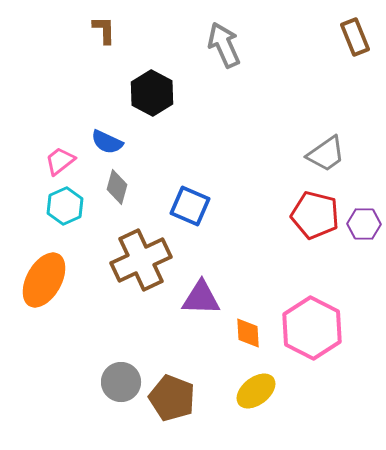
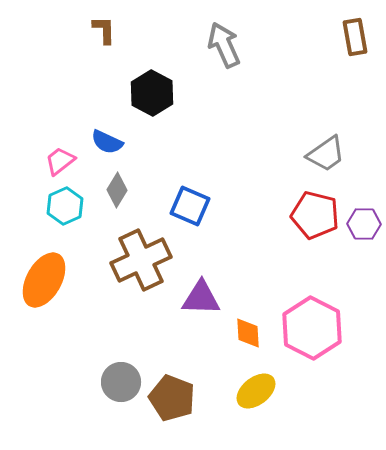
brown rectangle: rotated 12 degrees clockwise
gray diamond: moved 3 px down; rotated 16 degrees clockwise
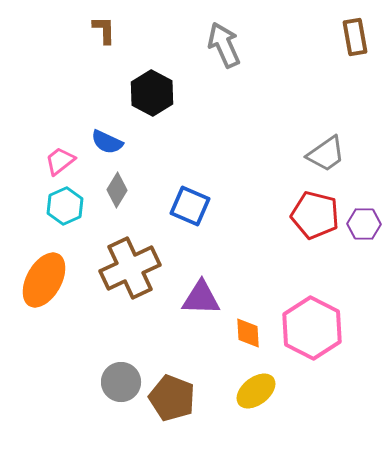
brown cross: moved 11 px left, 8 px down
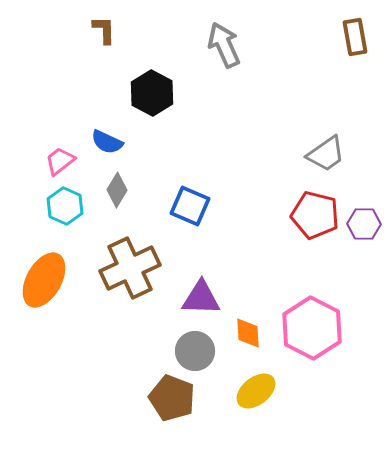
cyan hexagon: rotated 12 degrees counterclockwise
gray circle: moved 74 px right, 31 px up
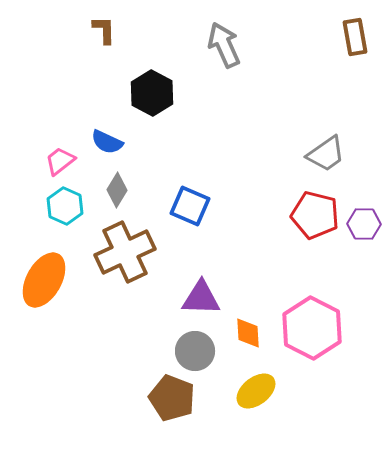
brown cross: moved 5 px left, 16 px up
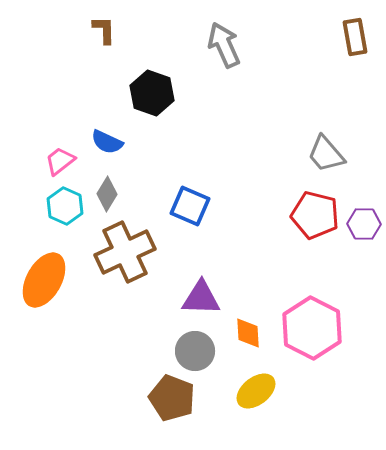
black hexagon: rotated 9 degrees counterclockwise
gray trapezoid: rotated 84 degrees clockwise
gray diamond: moved 10 px left, 4 px down
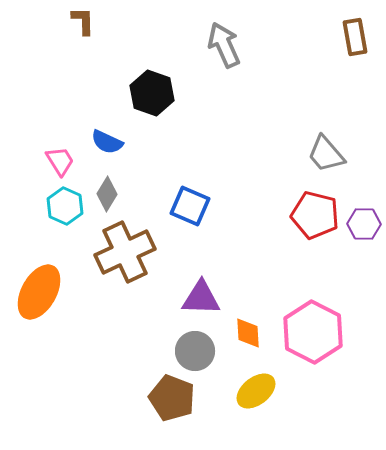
brown L-shape: moved 21 px left, 9 px up
pink trapezoid: rotated 96 degrees clockwise
orange ellipse: moved 5 px left, 12 px down
pink hexagon: moved 1 px right, 4 px down
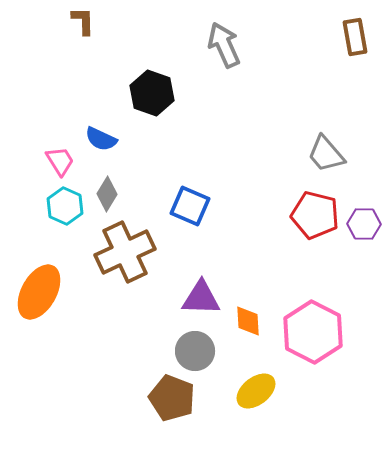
blue semicircle: moved 6 px left, 3 px up
orange diamond: moved 12 px up
